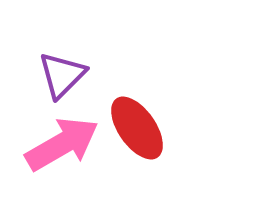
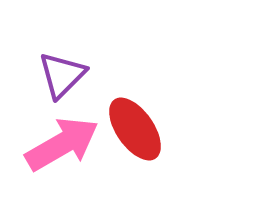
red ellipse: moved 2 px left, 1 px down
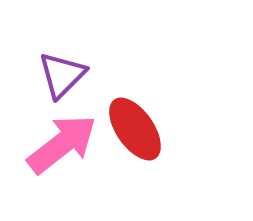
pink arrow: rotated 8 degrees counterclockwise
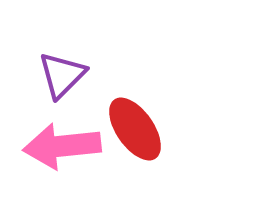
pink arrow: moved 2 px down; rotated 148 degrees counterclockwise
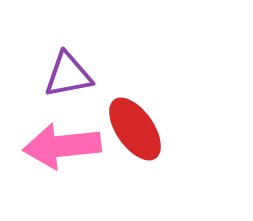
purple triangle: moved 6 px right; rotated 34 degrees clockwise
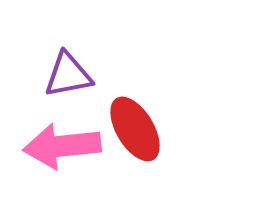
red ellipse: rotated 4 degrees clockwise
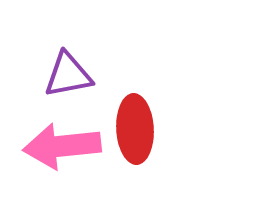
red ellipse: rotated 28 degrees clockwise
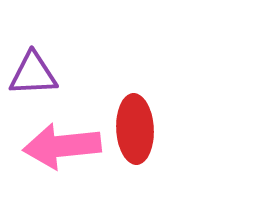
purple triangle: moved 35 px left, 1 px up; rotated 8 degrees clockwise
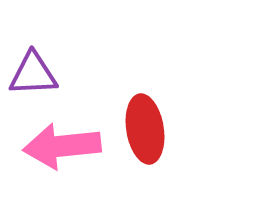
red ellipse: moved 10 px right; rotated 6 degrees counterclockwise
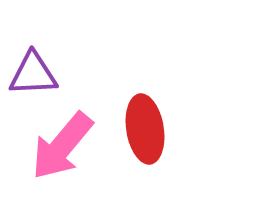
pink arrow: rotated 44 degrees counterclockwise
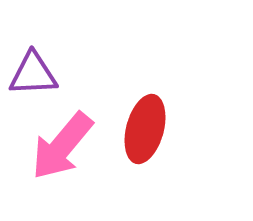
red ellipse: rotated 24 degrees clockwise
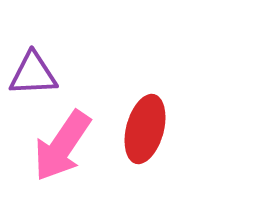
pink arrow: rotated 6 degrees counterclockwise
